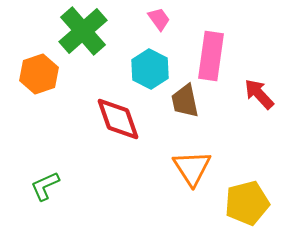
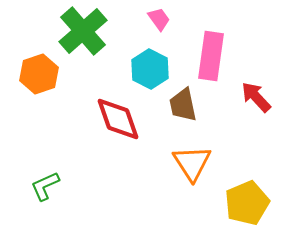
red arrow: moved 3 px left, 3 px down
brown trapezoid: moved 2 px left, 4 px down
orange triangle: moved 5 px up
yellow pentagon: rotated 9 degrees counterclockwise
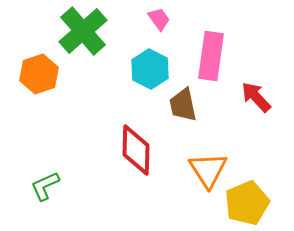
red diamond: moved 18 px right, 31 px down; rotated 21 degrees clockwise
orange triangle: moved 16 px right, 7 px down
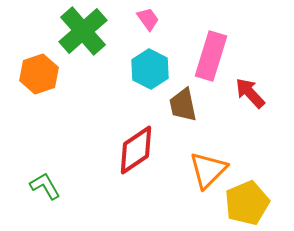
pink trapezoid: moved 11 px left
pink rectangle: rotated 9 degrees clockwise
red arrow: moved 6 px left, 4 px up
red diamond: rotated 54 degrees clockwise
orange triangle: rotated 18 degrees clockwise
green L-shape: rotated 84 degrees clockwise
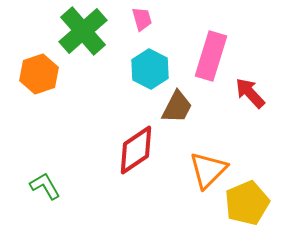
pink trapezoid: moved 6 px left; rotated 20 degrees clockwise
brown trapezoid: moved 6 px left, 2 px down; rotated 141 degrees counterclockwise
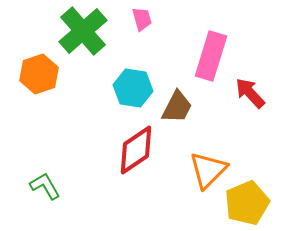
cyan hexagon: moved 17 px left, 19 px down; rotated 18 degrees counterclockwise
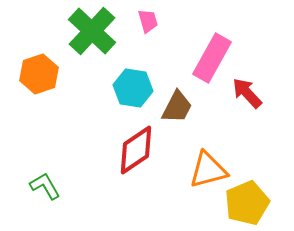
pink trapezoid: moved 6 px right, 2 px down
green cross: moved 9 px right; rotated 6 degrees counterclockwise
pink rectangle: moved 1 px right, 2 px down; rotated 12 degrees clockwise
red arrow: moved 3 px left
orange triangle: rotated 30 degrees clockwise
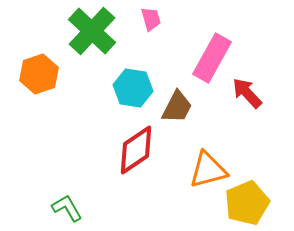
pink trapezoid: moved 3 px right, 2 px up
green L-shape: moved 22 px right, 22 px down
